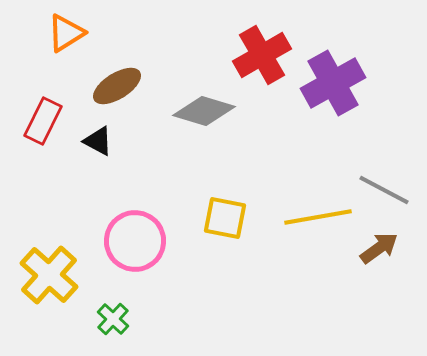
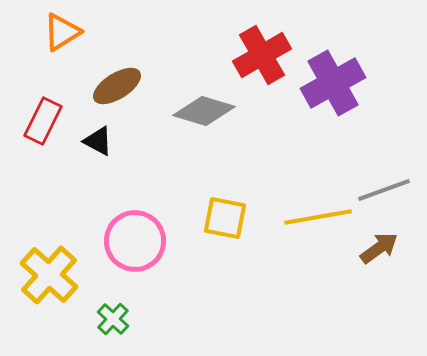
orange triangle: moved 4 px left, 1 px up
gray line: rotated 48 degrees counterclockwise
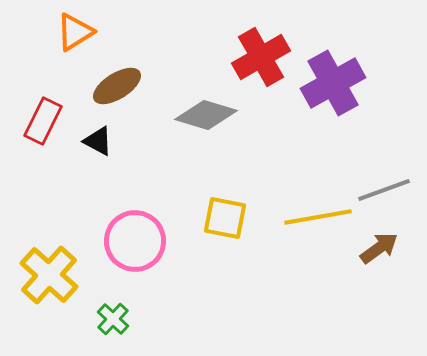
orange triangle: moved 13 px right
red cross: moved 1 px left, 2 px down
gray diamond: moved 2 px right, 4 px down
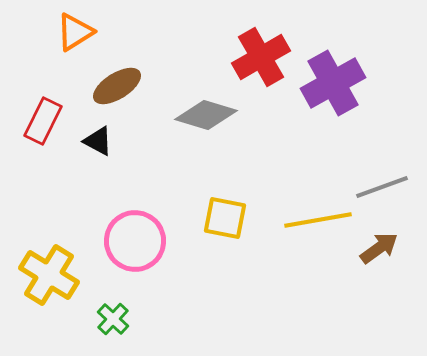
gray line: moved 2 px left, 3 px up
yellow line: moved 3 px down
yellow cross: rotated 10 degrees counterclockwise
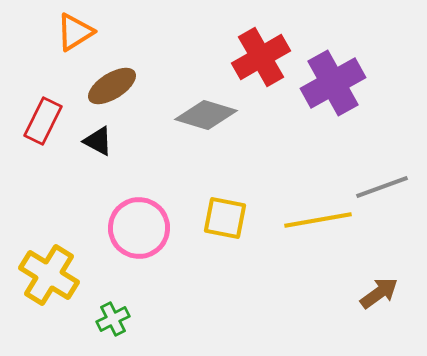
brown ellipse: moved 5 px left
pink circle: moved 4 px right, 13 px up
brown arrow: moved 45 px down
green cross: rotated 20 degrees clockwise
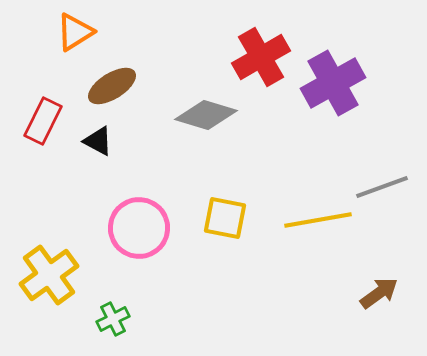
yellow cross: rotated 22 degrees clockwise
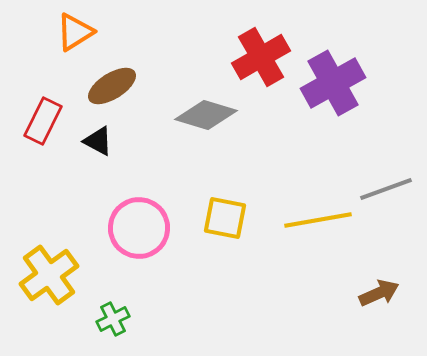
gray line: moved 4 px right, 2 px down
brown arrow: rotated 12 degrees clockwise
